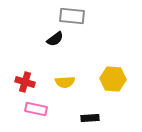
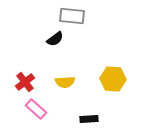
red cross: rotated 36 degrees clockwise
pink rectangle: rotated 30 degrees clockwise
black rectangle: moved 1 px left, 1 px down
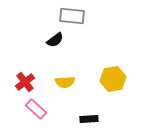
black semicircle: moved 1 px down
yellow hexagon: rotated 15 degrees counterclockwise
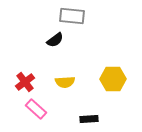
yellow hexagon: rotated 10 degrees clockwise
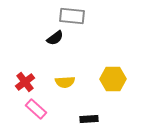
black semicircle: moved 2 px up
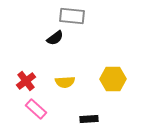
red cross: moved 1 px right, 1 px up
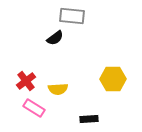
yellow semicircle: moved 7 px left, 7 px down
pink rectangle: moved 2 px left, 1 px up; rotated 10 degrees counterclockwise
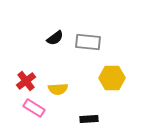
gray rectangle: moved 16 px right, 26 px down
yellow hexagon: moved 1 px left, 1 px up
